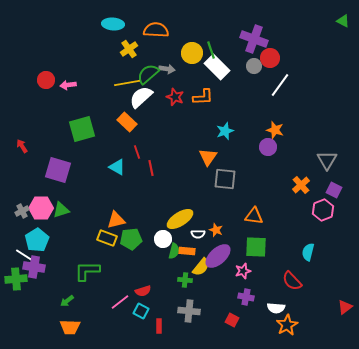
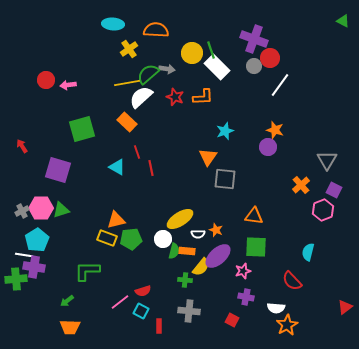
white line at (24, 255): rotated 24 degrees counterclockwise
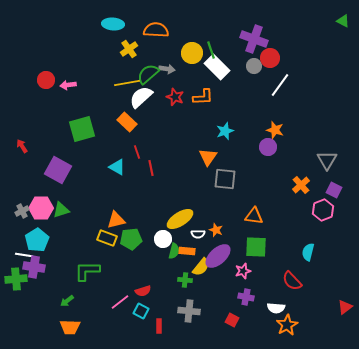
purple square at (58, 170): rotated 12 degrees clockwise
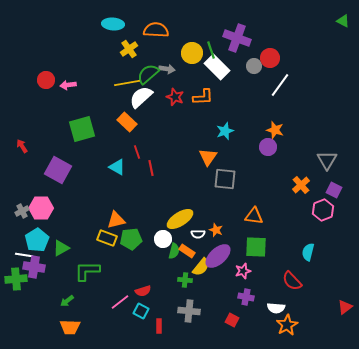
purple cross at (254, 39): moved 17 px left, 1 px up
green triangle at (61, 210): moved 38 px down; rotated 12 degrees counterclockwise
orange rectangle at (187, 251): rotated 28 degrees clockwise
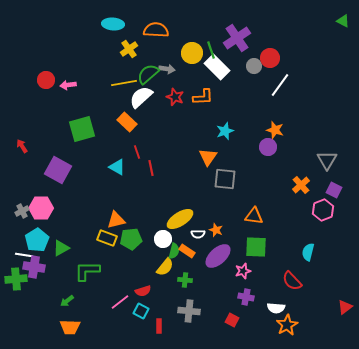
purple cross at (237, 38): rotated 36 degrees clockwise
yellow line at (127, 83): moved 3 px left
yellow semicircle at (201, 267): moved 36 px left
